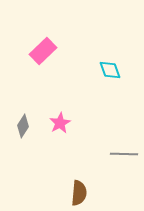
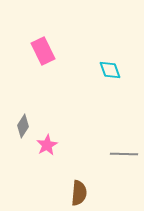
pink rectangle: rotated 72 degrees counterclockwise
pink star: moved 13 px left, 22 px down
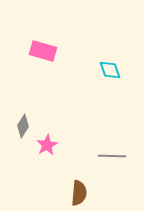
pink rectangle: rotated 48 degrees counterclockwise
gray line: moved 12 px left, 2 px down
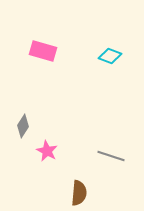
cyan diamond: moved 14 px up; rotated 50 degrees counterclockwise
pink star: moved 6 px down; rotated 15 degrees counterclockwise
gray line: moved 1 px left; rotated 16 degrees clockwise
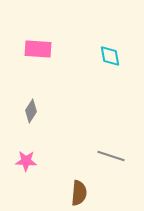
pink rectangle: moved 5 px left, 2 px up; rotated 12 degrees counterclockwise
cyan diamond: rotated 60 degrees clockwise
gray diamond: moved 8 px right, 15 px up
pink star: moved 21 px left, 10 px down; rotated 25 degrees counterclockwise
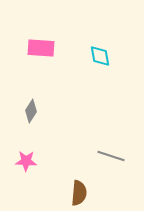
pink rectangle: moved 3 px right, 1 px up
cyan diamond: moved 10 px left
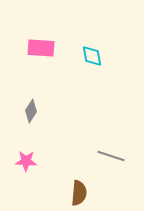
cyan diamond: moved 8 px left
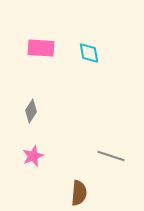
cyan diamond: moved 3 px left, 3 px up
pink star: moved 7 px right, 5 px up; rotated 25 degrees counterclockwise
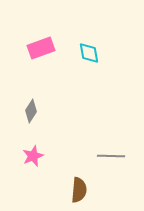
pink rectangle: rotated 24 degrees counterclockwise
gray line: rotated 16 degrees counterclockwise
brown semicircle: moved 3 px up
